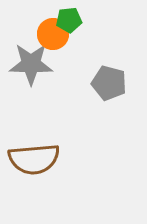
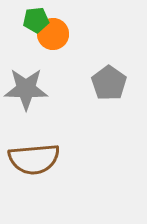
green pentagon: moved 33 px left
gray star: moved 5 px left, 25 px down
gray pentagon: rotated 20 degrees clockwise
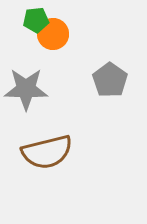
gray pentagon: moved 1 px right, 3 px up
brown semicircle: moved 13 px right, 7 px up; rotated 9 degrees counterclockwise
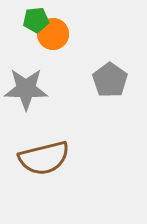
brown semicircle: moved 3 px left, 6 px down
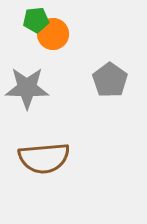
gray star: moved 1 px right, 1 px up
brown semicircle: rotated 9 degrees clockwise
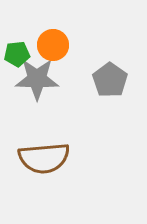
green pentagon: moved 19 px left, 34 px down
orange circle: moved 11 px down
gray star: moved 10 px right, 9 px up
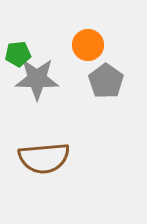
orange circle: moved 35 px right
green pentagon: moved 1 px right
gray pentagon: moved 4 px left, 1 px down
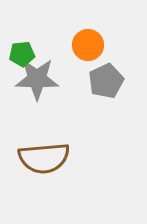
green pentagon: moved 4 px right
gray pentagon: rotated 12 degrees clockwise
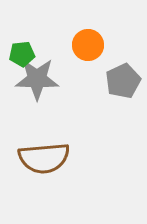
gray pentagon: moved 17 px right
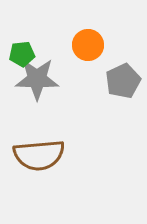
brown semicircle: moved 5 px left, 3 px up
